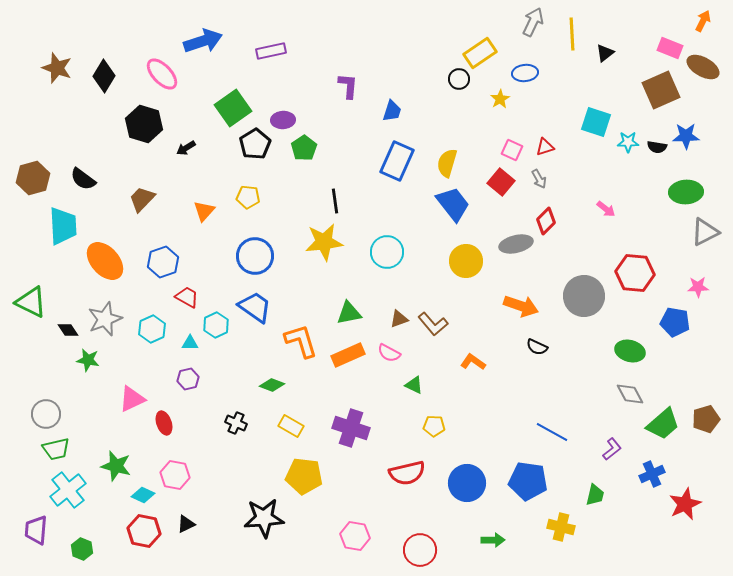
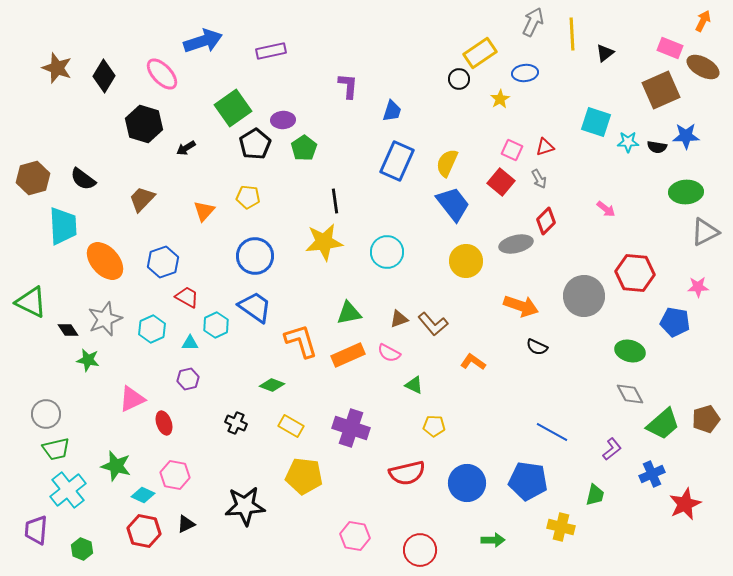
yellow semicircle at (447, 163): rotated 8 degrees clockwise
black star at (264, 518): moved 19 px left, 12 px up
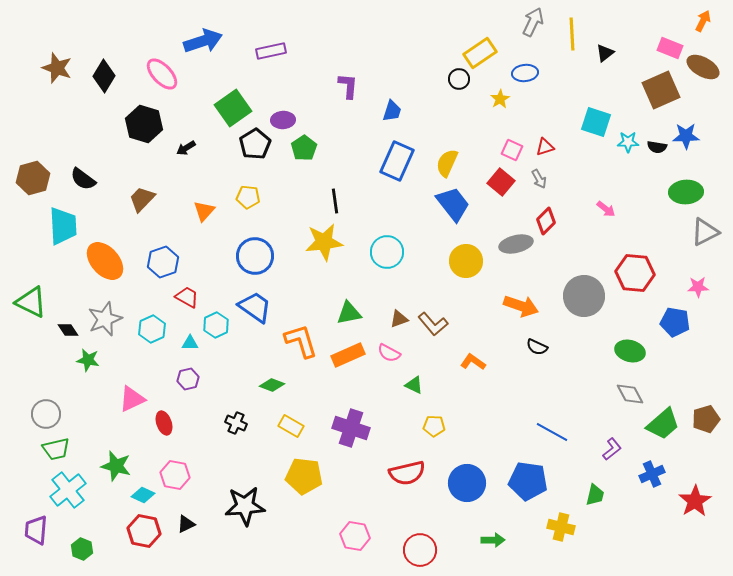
red star at (685, 504): moved 10 px right, 3 px up; rotated 8 degrees counterclockwise
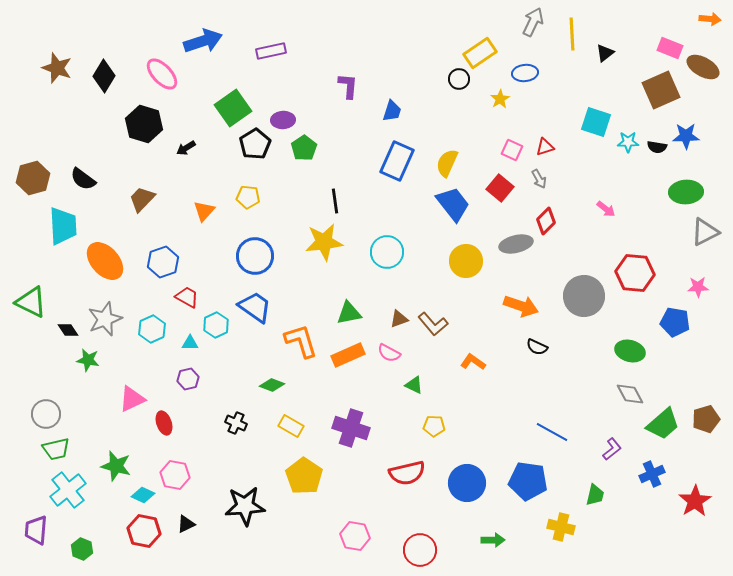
orange arrow at (703, 21): moved 7 px right, 2 px up; rotated 70 degrees clockwise
red square at (501, 182): moved 1 px left, 6 px down
yellow pentagon at (304, 476): rotated 27 degrees clockwise
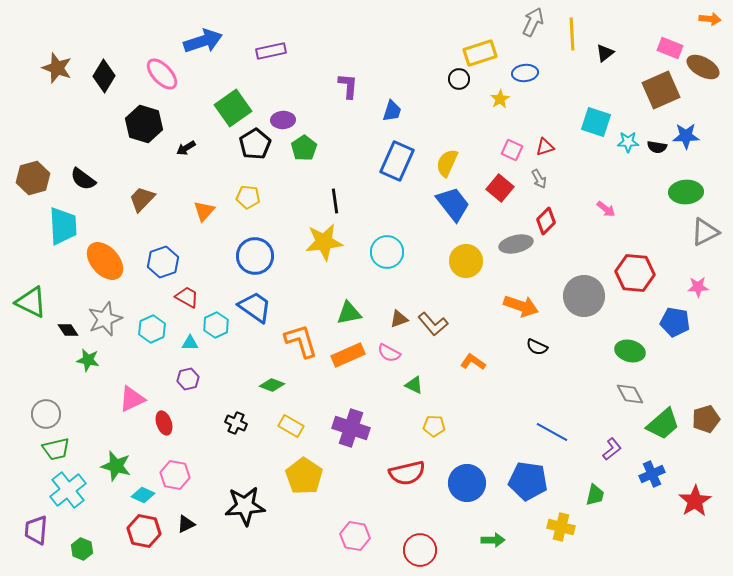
yellow rectangle at (480, 53): rotated 16 degrees clockwise
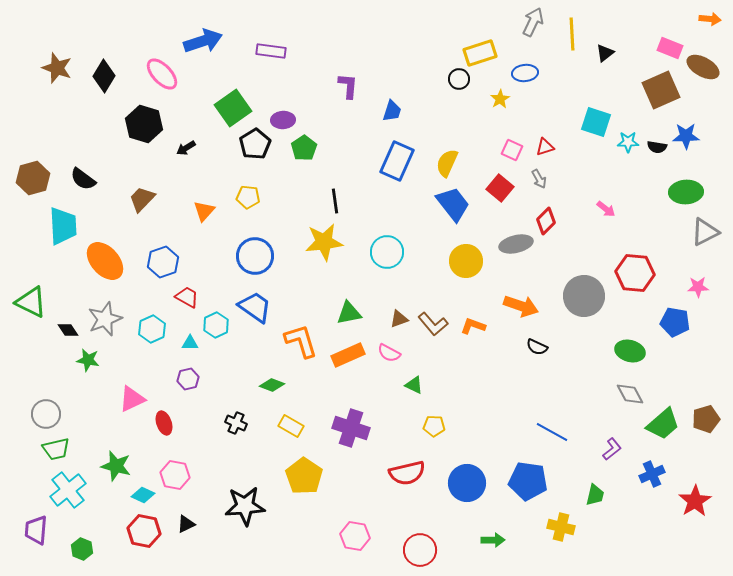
purple rectangle at (271, 51): rotated 20 degrees clockwise
orange L-shape at (473, 362): moved 36 px up; rotated 15 degrees counterclockwise
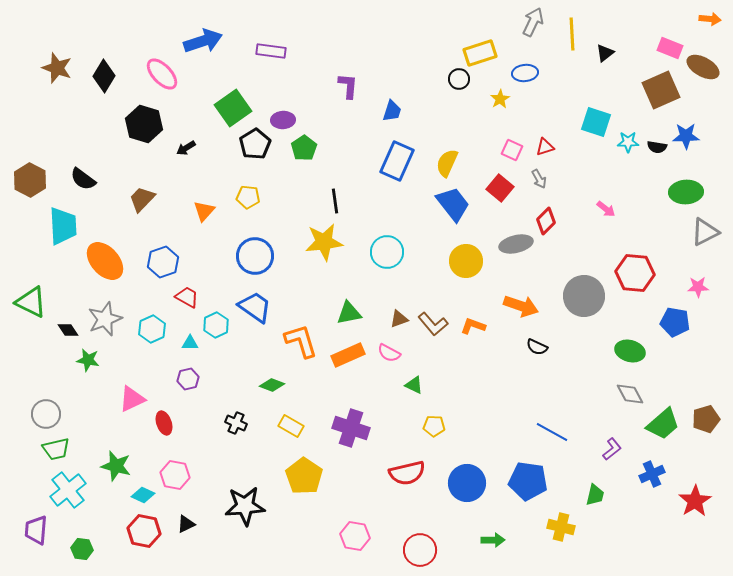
brown hexagon at (33, 178): moved 3 px left, 2 px down; rotated 16 degrees counterclockwise
green hexagon at (82, 549): rotated 15 degrees counterclockwise
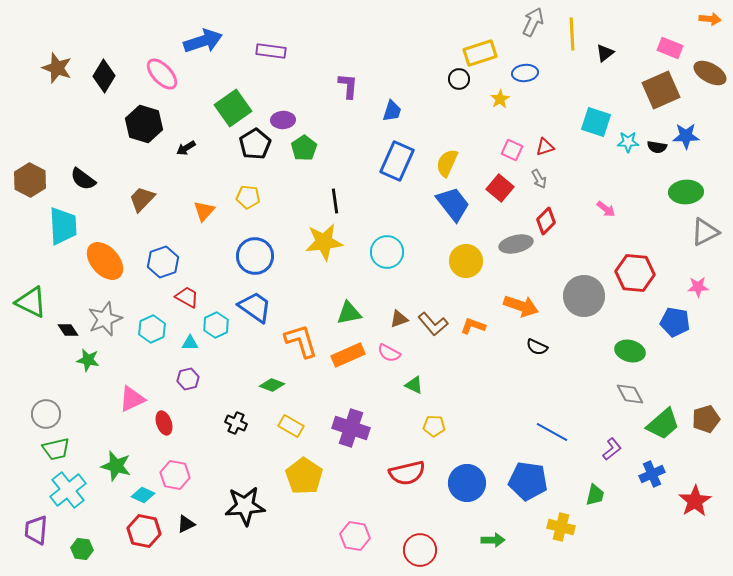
brown ellipse at (703, 67): moved 7 px right, 6 px down
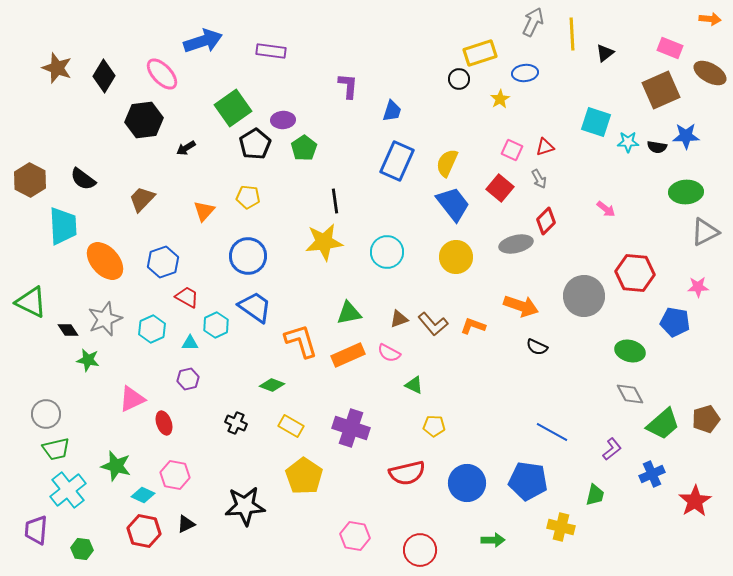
black hexagon at (144, 124): moved 4 px up; rotated 24 degrees counterclockwise
blue circle at (255, 256): moved 7 px left
yellow circle at (466, 261): moved 10 px left, 4 px up
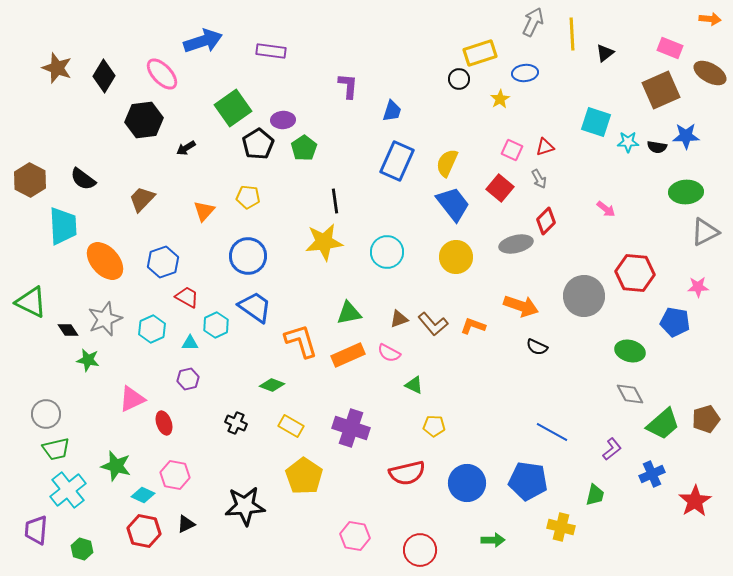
black pentagon at (255, 144): moved 3 px right
green hexagon at (82, 549): rotated 10 degrees clockwise
